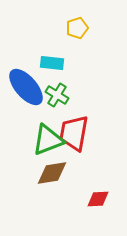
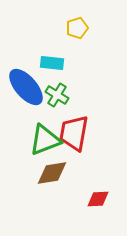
green triangle: moved 3 px left
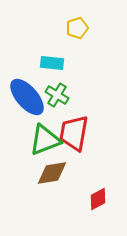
blue ellipse: moved 1 px right, 10 px down
red diamond: rotated 25 degrees counterclockwise
